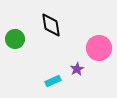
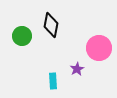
black diamond: rotated 20 degrees clockwise
green circle: moved 7 px right, 3 px up
cyan rectangle: rotated 70 degrees counterclockwise
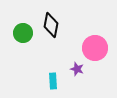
green circle: moved 1 px right, 3 px up
pink circle: moved 4 px left
purple star: rotated 24 degrees counterclockwise
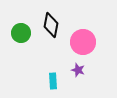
green circle: moved 2 px left
pink circle: moved 12 px left, 6 px up
purple star: moved 1 px right, 1 px down
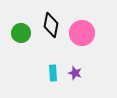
pink circle: moved 1 px left, 9 px up
purple star: moved 3 px left, 3 px down
cyan rectangle: moved 8 px up
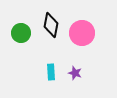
cyan rectangle: moved 2 px left, 1 px up
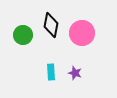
green circle: moved 2 px right, 2 px down
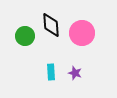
black diamond: rotated 15 degrees counterclockwise
green circle: moved 2 px right, 1 px down
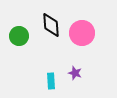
green circle: moved 6 px left
cyan rectangle: moved 9 px down
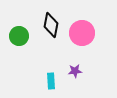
black diamond: rotated 15 degrees clockwise
purple star: moved 2 px up; rotated 24 degrees counterclockwise
